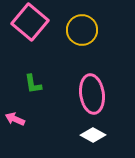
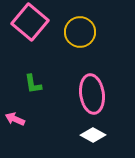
yellow circle: moved 2 px left, 2 px down
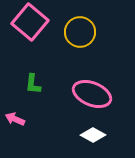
green L-shape: rotated 15 degrees clockwise
pink ellipse: rotated 60 degrees counterclockwise
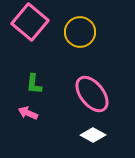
green L-shape: moved 1 px right
pink ellipse: rotated 30 degrees clockwise
pink arrow: moved 13 px right, 6 px up
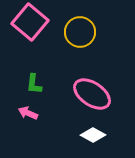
pink ellipse: rotated 18 degrees counterclockwise
